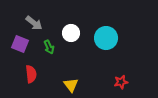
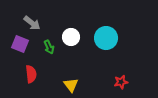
gray arrow: moved 2 px left
white circle: moved 4 px down
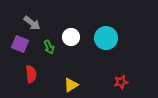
yellow triangle: rotated 35 degrees clockwise
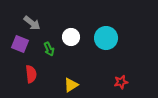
green arrow: moved 2 px down
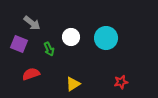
purple square: moved 1 px left
red semicircle: rotated 102 degrees counterclockwise
yellow triangle: moved 2 px right, 1 px up
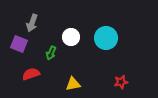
gray arrow: rotated 72 degrees clockwise
green arrow: moved 2 px right, 4 px down; rotated 48 degrees clockwise
yellow triangle: rotated 21 degrees clockwise
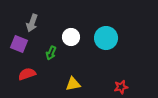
red semicircle: moved 4 px left
red star: moved 5 px down
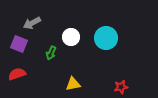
gray arrow: rotated 42 degrees clockwise
red semicircle: moved 10 px left
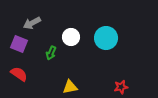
red semicircle: moved 2 px right; rotated 54 degrees clockwise
yellow triangle: moved 3 px left, 3 px down
